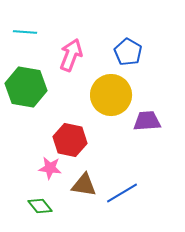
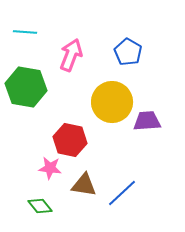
yellow circle: moved 1 px right, 7 px down
blue line: rotated 12 degrees counterclockwise
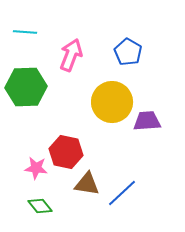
green hexagon: rotated 12 degrees counterclockwise
red hexagon: moved 4 px left, 12 px down
pink star: moved 14 px left
brown triangle: moved 3 px right, 1 px up
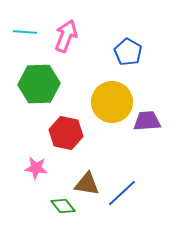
pink arrow: moved 5 px left, 19 px up
green hexagon: moved 13 px right, 3 px up
red hexagon: moved 19 px up
green diamond: moved 23 px right
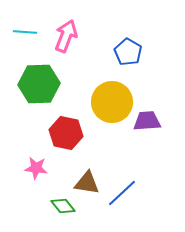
brown triangle: moved 1 px up
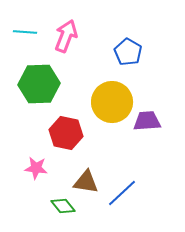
brown triangle: moved 1 px left, 1 px up
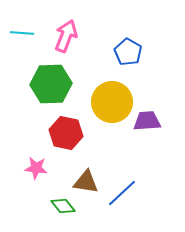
cyan line: moved 3 px left, 1 px down
green hexagon: moved 12 px right
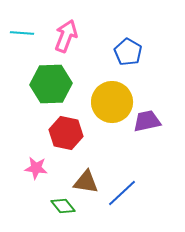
purple trapezoid: rotated 8 degrees counterclockwise
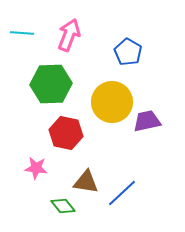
pink arrow: moved 3 px right, 1 px up
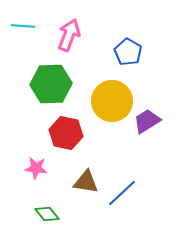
cyan line: moved 1 px right, 7 px up
yellow circle: moved 1 px up
purple trapezoid: rotated 20 degrees counterclockwise
green diamond: moved 16 px left, 8 px down
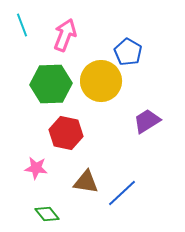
cyan line: moved 1 px left, 1 px up; rotated 65 degrees clockwise
pink arrow: moved 4 px left
yellow circle: moved 11 px left, 20 px up
